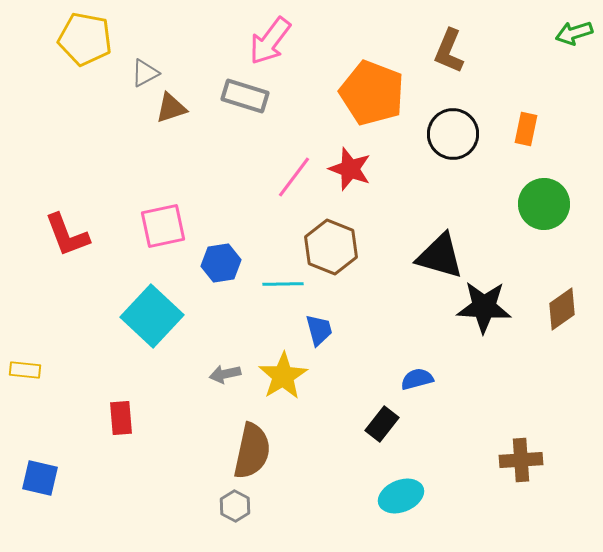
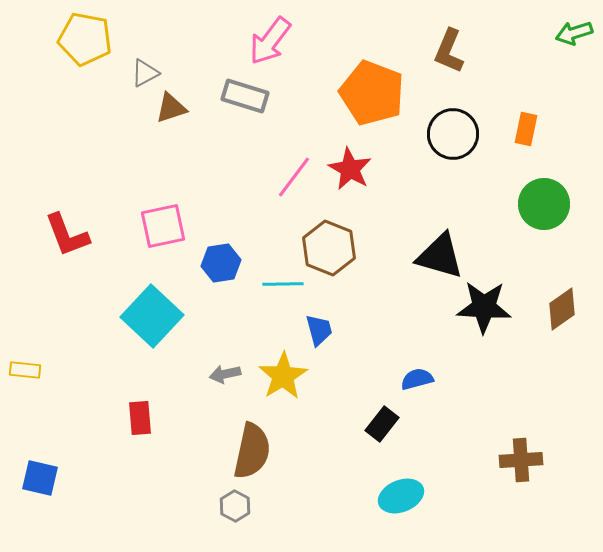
red star: rotated 9 degrees clockwise
brown hexagon: moved 2 px left, 1 px down
red rectangle: moved 19 px right
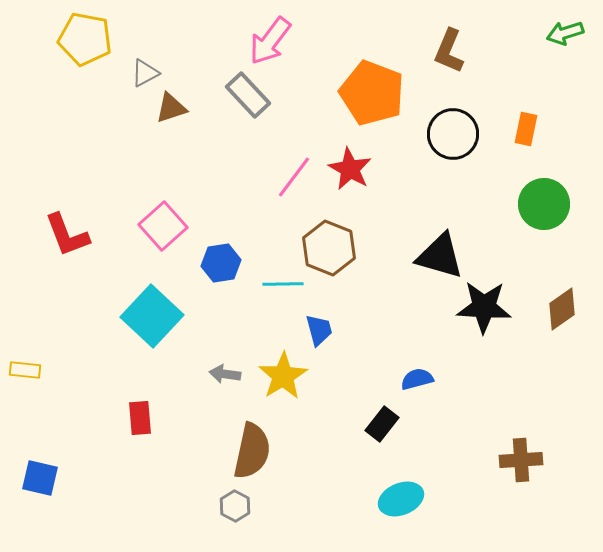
green arrow: moved 9 px left
gray rectangle: moved 3 px right, 1 px up; rotated 30 degrees clockwise
pink square: rotated 30 degrees counterclockwise
gray arrow: rotated 20 degrees clockwise
cyan ellipse: moved 3 px down
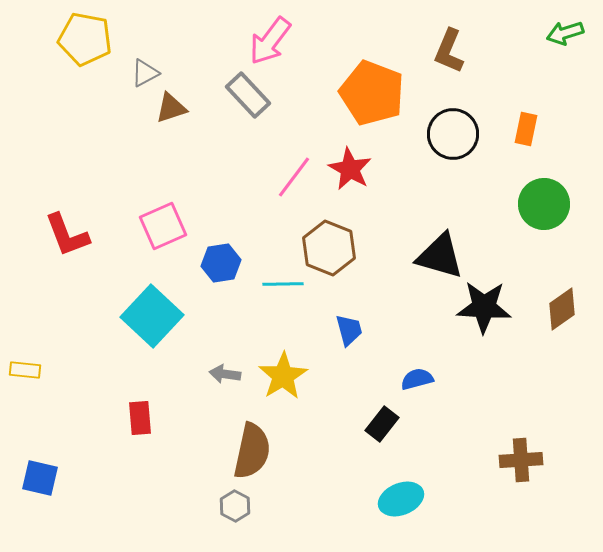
pink square: rotated 18 degrees clockwise
blue trapezoid: moved 30 px right
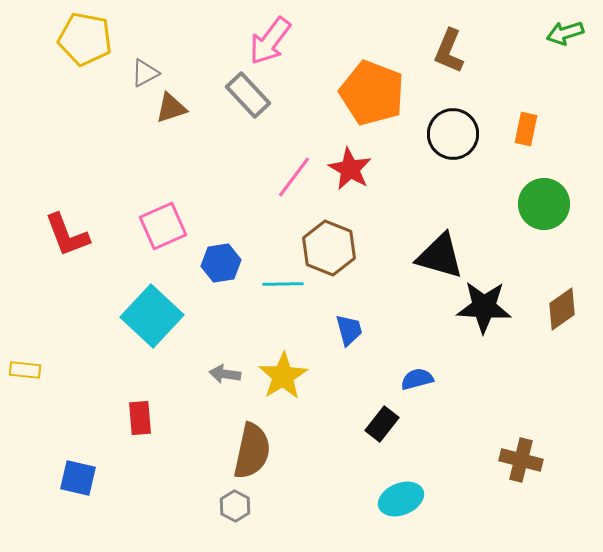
brown cross: rotated 18 degrees clockwise
blue square: moved 38 px right
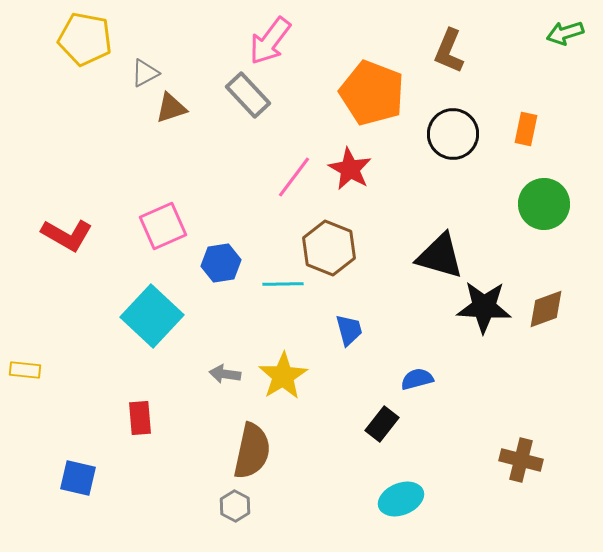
red L-shape: rotated 39 degrees counterclockwise
brown diamond: moved 16 px left; rotated 15 degrees clockwise
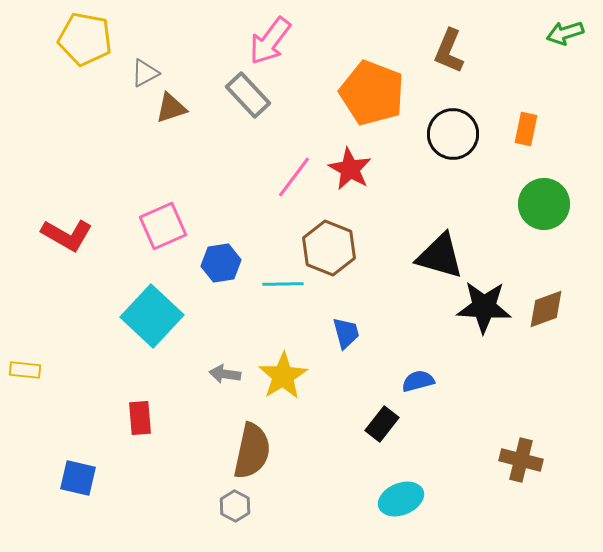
blue trapezoid: moved 3 px left, 3 px down
blue semicircle: moved 1 px right, 2 px down
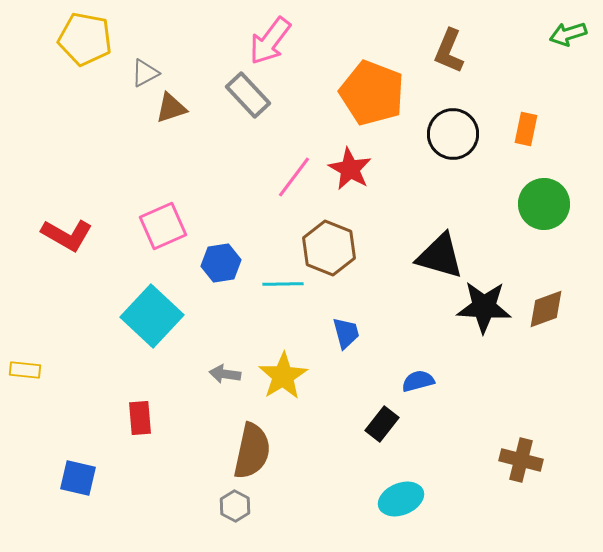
green arrow: moved 3 px right, 1 px down
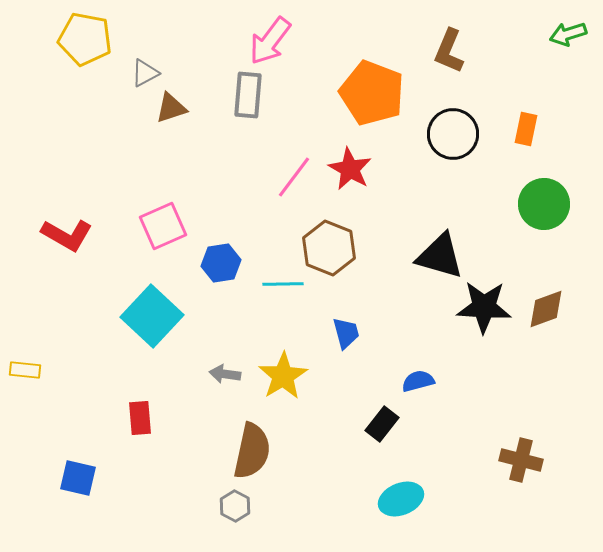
gray rectangle: rotated 48 degrees clockwise
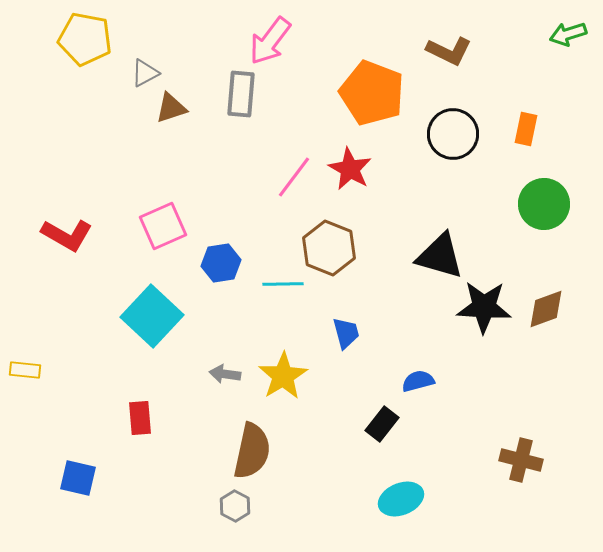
brown L-shape: rotated 87 degrees counterclockwise
gray rectangle: moved 7 px left, 1 px up
